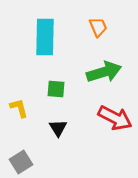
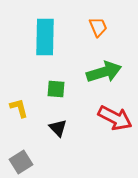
black triangle: rotated 12 degrees counterclockwise
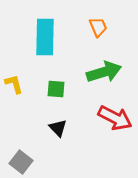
yellow L-shape: moved 5 px left, 24 px up
gray square: rotated 20 degrees counterclockwise
